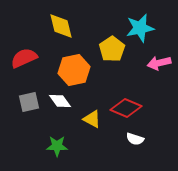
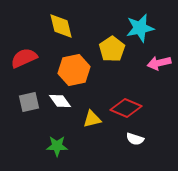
yellow triangle: rotated 42 degrees counterclockwise
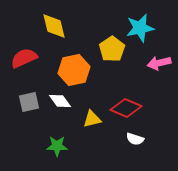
yellow diamond: moved 7 px left
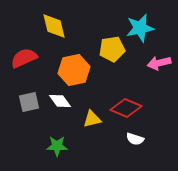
yellow pentagon: rotated 25 degrees clockwise
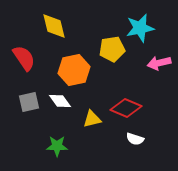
red semicircle: rotated 80 degrees clockwise
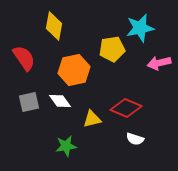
yellow diamond: rotated 24 degrees clockwise
green star: moved 9 px right; rotated 10 degrees counterclockwise
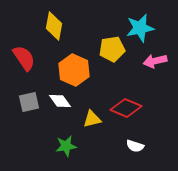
pink arrow: moved 4 px left, 2 px up
orange hexagon: rotated 24 degrees counterclockwise
white semicircle: moved 7 px down
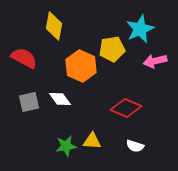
cyan star: moved 1 px down; rotated 12 degrees counterclockwise
red semicircle: rotated 28 degrees counterclockwise
orange hexagon: moved 7 px right, 4 px up
white diamond: moved 2 px up
yellow triangle: moved 22 px down; rotated 18 degrees clockwise
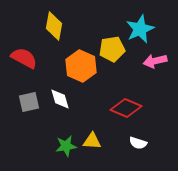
white diamond: rotated 20 degrees clockwise
white semicircle: moved 3 px right, 3 px up
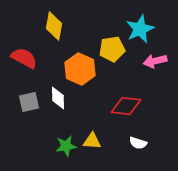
orange hexagon: moved 1 px left, 3 px down
white diamond: moved 2 px left, 1 px up; rotated 15 degrees clockwise
red diamond: moved 2 px up; rotated 16 degrees counterclockwise
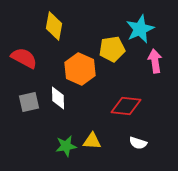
pink arrow: rotated 95 degrees clockwise
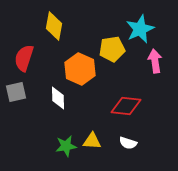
red semicircle: rotated 100 degrees counterclockwise
gray square: moved 13 px left, 10 px up
white semicircle: moved 10 px left
